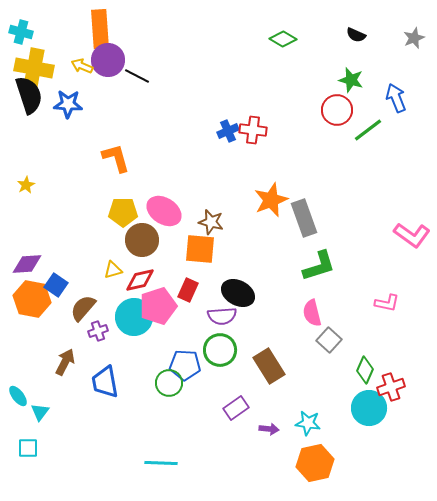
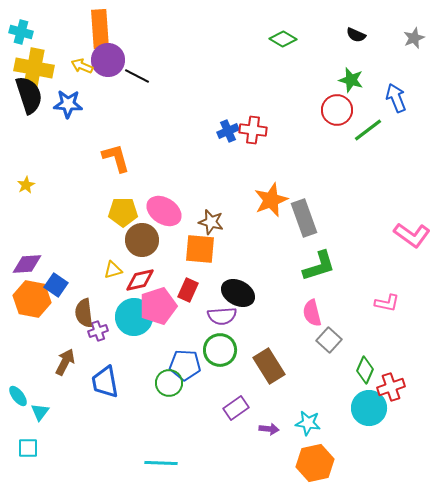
brown semicircle at (83, 308): moved 1 px right, 5 px down; rotated 48 degrees counterclockwise
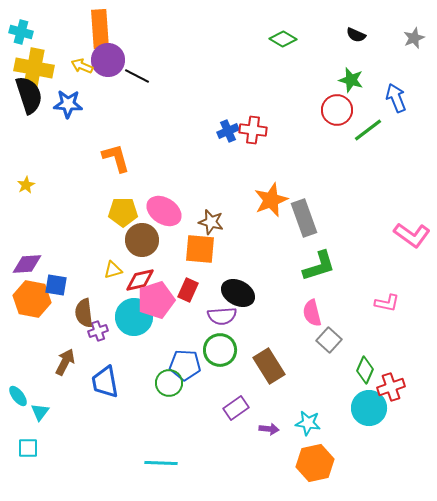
blue square at (56, 285): rotated 25 degrees counterclockwise
pink pentagon at (158, 306): moved 2 px left, 6 px up
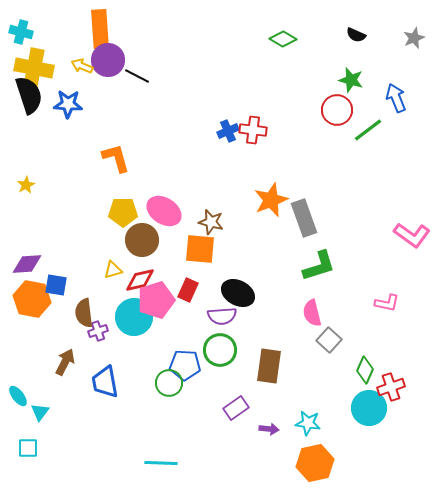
brown rectangle at (269, 366): rotated 40 degrees clockwise
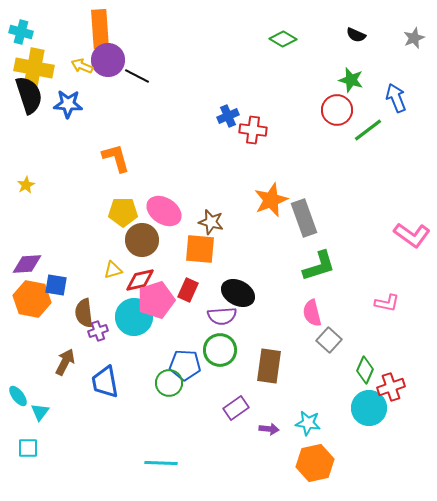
blue cross at (228, 131): moved 15 px up
